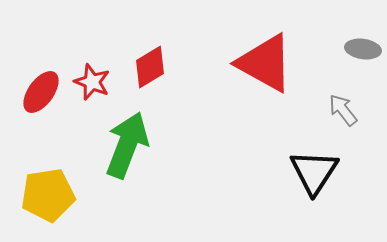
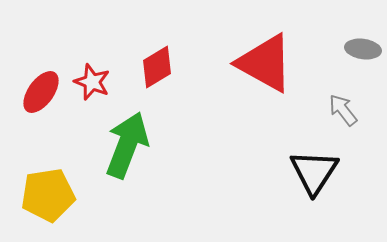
red diamond: moved 7 px right
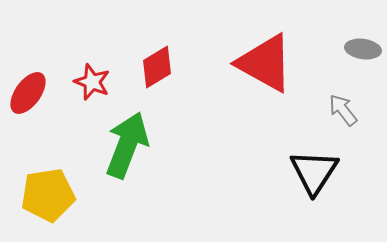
red ellipse: moved 13 px left, 1 px down
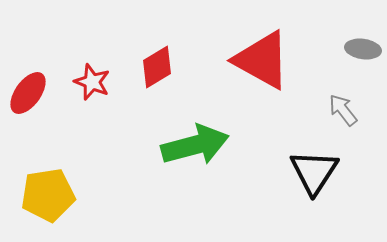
red triangle: moved 3 px left, 3 px up
green arrow: moved 68 px right; rotated 54 degrees clockwise
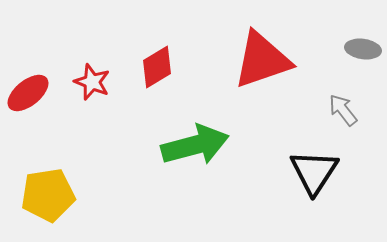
red triangle: rotated 48 degrees counterclockwise
red ellipse: rotated 15 degrees clockwise
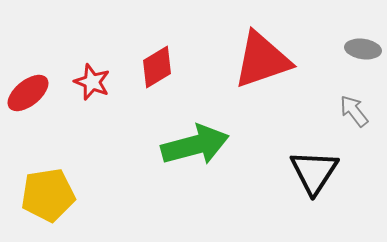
gray arrow: moved 11 px right, 1 px down
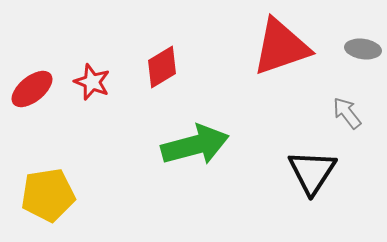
red triangle: moved 19 px right, 13 px up
red diamond: moved 5 px right
red ellipse: moved 4 px right, 4 px up
gray arrow: moved 7 px left, 2 px down
black triangle: moved 2 px left
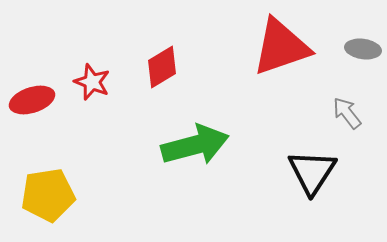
red ellipse: moved 11 px down; rotated 21 degrees clockwise
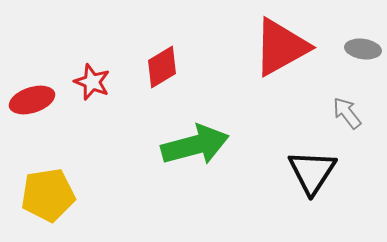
red triangle: rotated 10 degrees counterclockwise
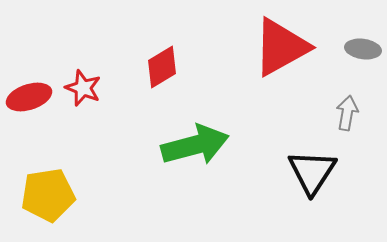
red star: moved 9 px left, 6 px down
red ellipse: moved 3 px left, 3 px up
gray arrow: rotated 48 degrees clockwise
